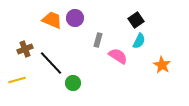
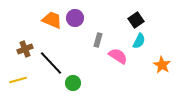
yellow line: moved 1 px right
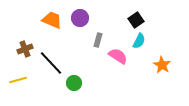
purple circle: moved 5 px right
green circle: moved 1 px right
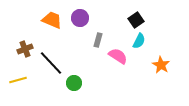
orange star: moved 1 px left
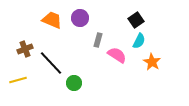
pink semicircle: moved 1 px left, 1 px up
orange star: moved 9 px left, 3 px up
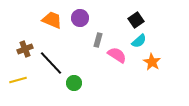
cyan semicircle: rotated 21 degrees clockwise
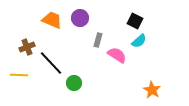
black square: moved 1 px left, 1 px down; rotated 28 degrees counterclockwise
brown cross: moved 2 px right, 2 px up
orange star: moved 28 px down
yellow line: moved 1 px right, 5 px up; rotated 18 degrees clockwise
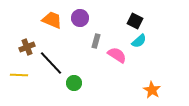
gray rectangle: moved 2 px left, 1 px down
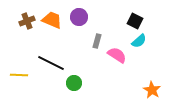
purple circle: moved 1 px left, 1 px up
gray rectangle: moved 1 px right
brown cross: moved 26 px up
black line: rotated 20 degrees counterclockwise
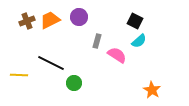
orange trapezoid: moved 2 px left; rotated 50 degrees counterclockwise
